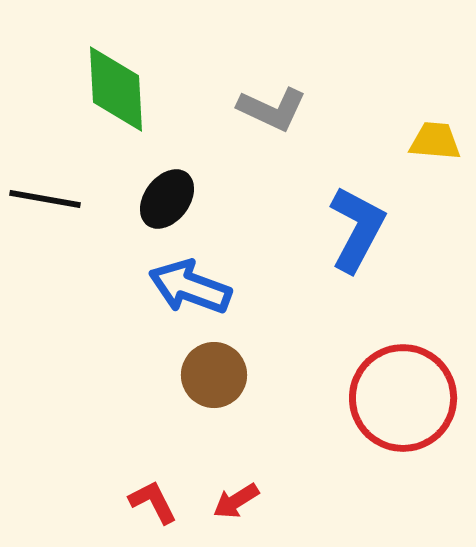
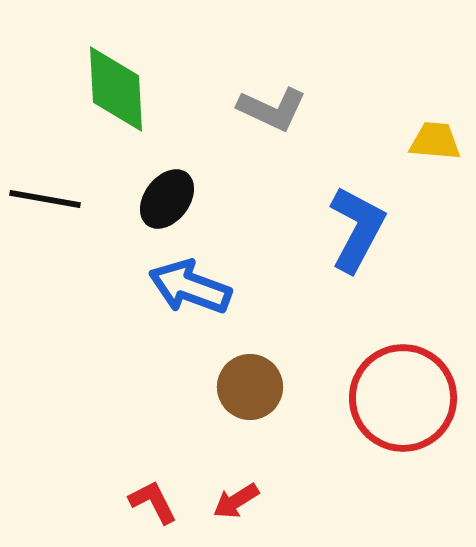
brown circle: moved 36 px right, 12 px down
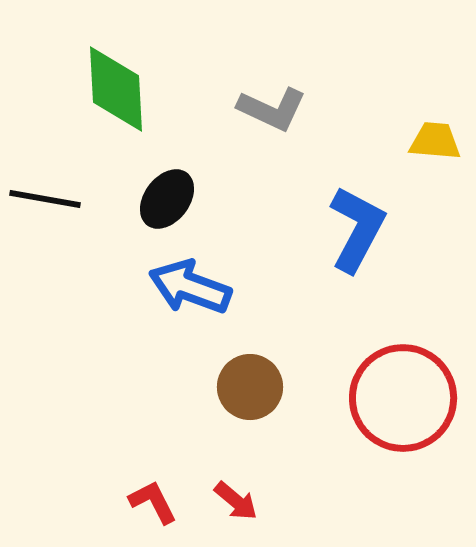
red arrow: rotated 108 degrees counterclockwise
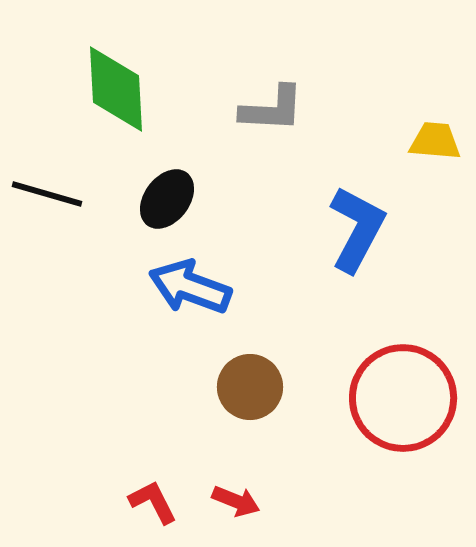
gray L-shape: rotated 22 degrees counterclockwise
black line: moved 2 px right, 5 px up; rotated 6 degrees clockwise
red arrow: rotated 18 degrees counterclockwise
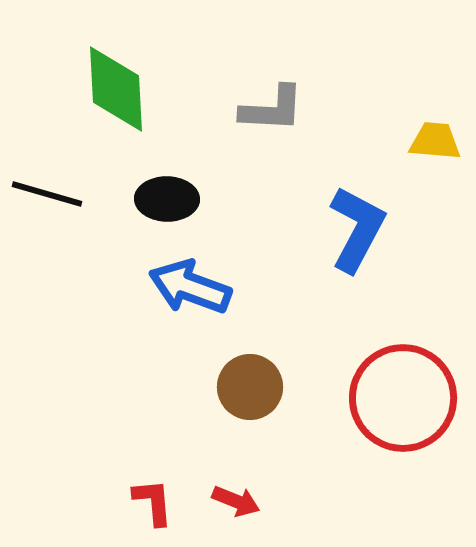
black ellipse: rotated 54 degrees clockwise
red L-shape: rotated 22 degrees clockwise
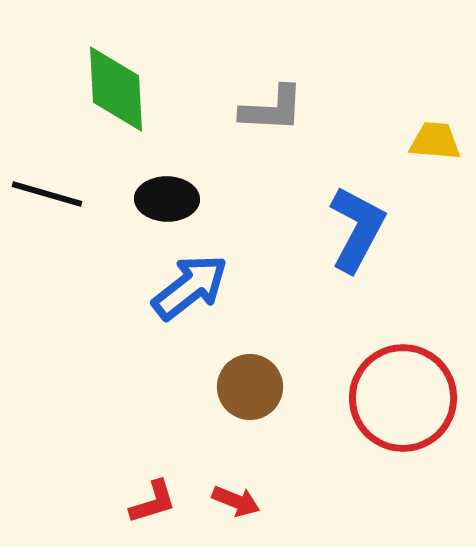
blue arrow: rotated 122 degrees clockwise
red L-shape: rotated 78 degrees clockwise
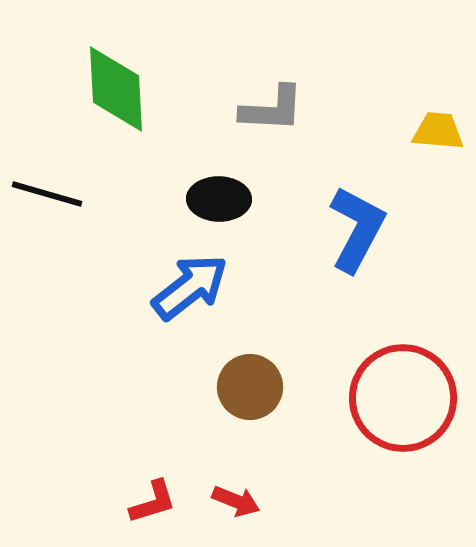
yellow trapezoid: moved 3 px right, 10 px up
black ellipse: moved 52 px right
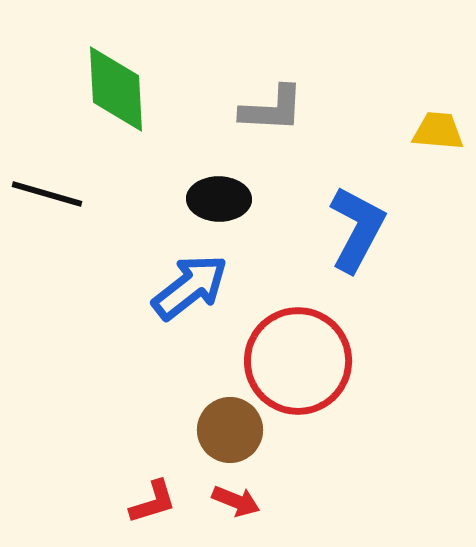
brown circle: moved 20 px left, 43 px down
red circle: moved 105 px left, 37 px up
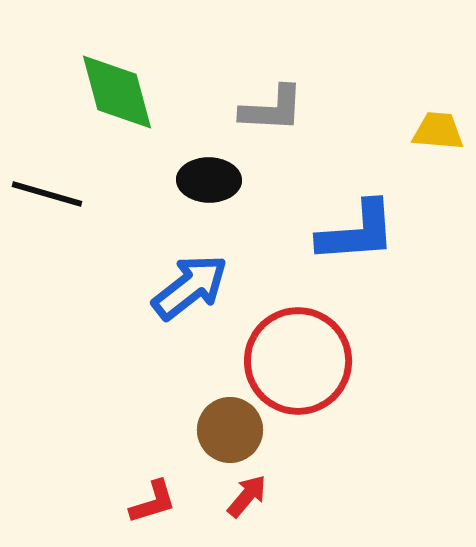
green diamond: moved 1 px right, 3 px down; rotated 12 degrees counterclockwise
black ellipse: moved 10 px left, 19 px up
blue L-shape: moved 3 px down; rotated 58 degrees clockwise
red arrow: moved 11 px right, 5 px up; rotated 72 degrees counterclockwise
